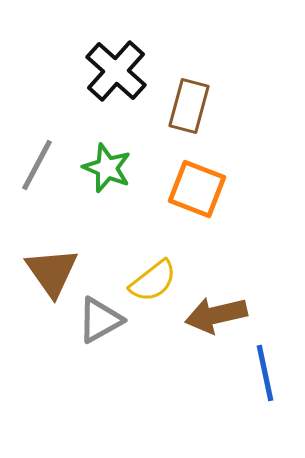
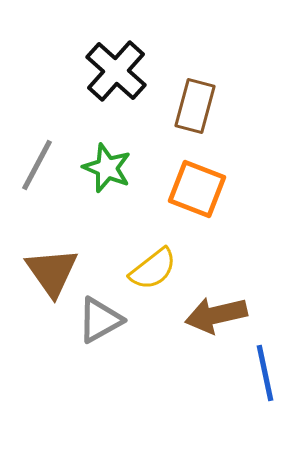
brown rectangle: moved 6 px right
yellow semicircle: moved 12 px up
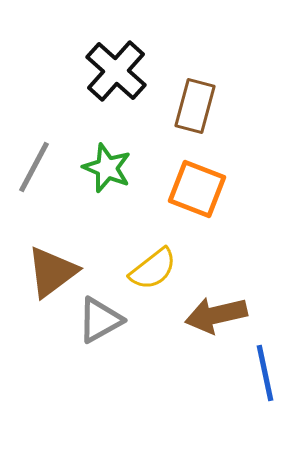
gray line: moved 3 px left, 2 px down
brown triangle: rotated 28 degrees clockwise
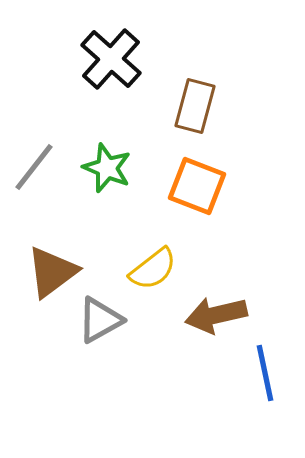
black cross: moved 5 px left, 12 px up
gray line: rotated 10 degrees clockwise
orange square: moved 3 px up
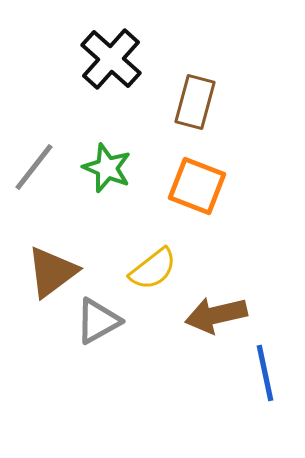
brown rectangle: moved 4 px up
gray triangle: moved 2 px left, 1 px down
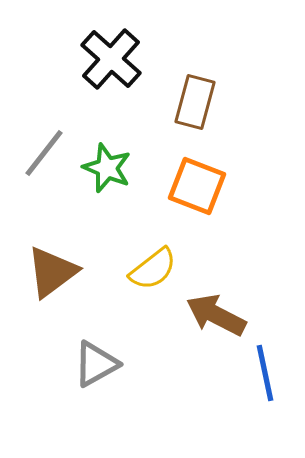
gray line: moved 10 px right, 14 px up
brown arrow: rotated 40 degrees clockwise
gray triangle: moved 2 px left, 43 px down
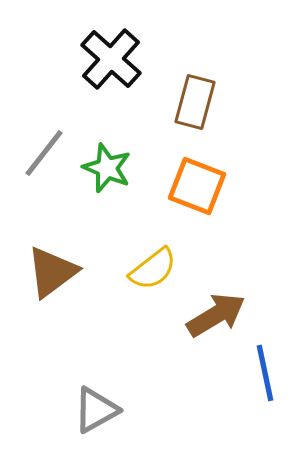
brown arrow: rotated 122 degrees clockwise
gray triangle: moved 46 px down
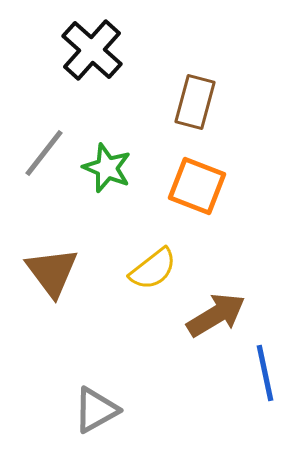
black cross: moved 19 px left, 9 px up
brown triangle: rotated 30 degrees counterclockwise
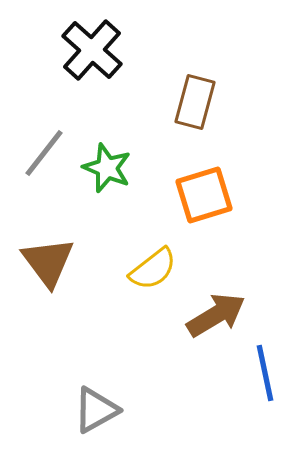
orange square: moved 7 px right, 9 px down; rotated 38 degrees counterclockwise
brown triangle: moved 4 px left, 10 px up
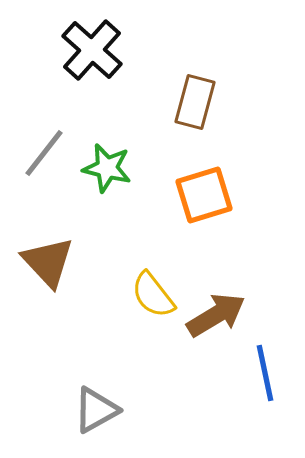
green star: rotated 9 degrees counterclockwise
brown triangle: rotated 6 degrees counterclockwise
yellow semicircle: moved 26 px down; rotated 90 degrees clockwise
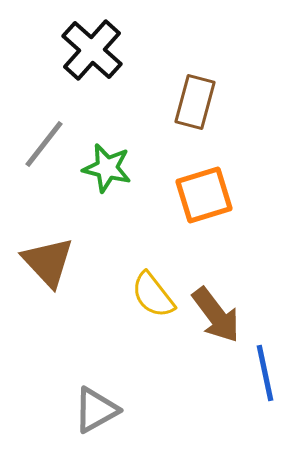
gray line: moved 9 px up
brown arrow: rotated 84 degrees clockwise
